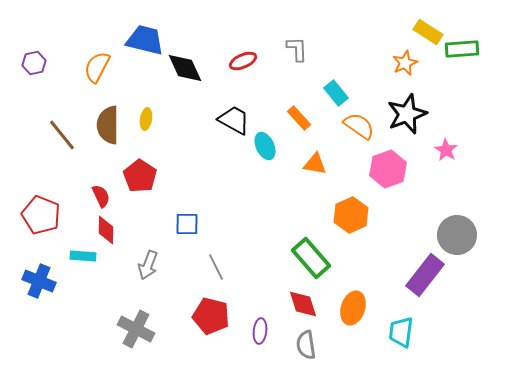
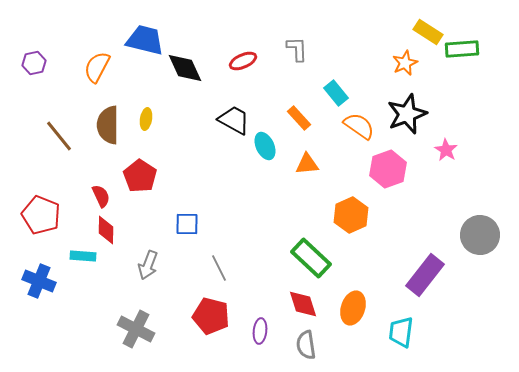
brown line at (62, 135): moved 3 px left, 1 px down
orange triangle at (315, 164): moved 8 px left; rotated 15 degrees counterclockwise
gray circle at (457, 235): moved 23 px right
green rectangle at (311, 258): rotated 6 degrees counterclockwise
gray line at (216, 267): moved 3 px right, 1 px down
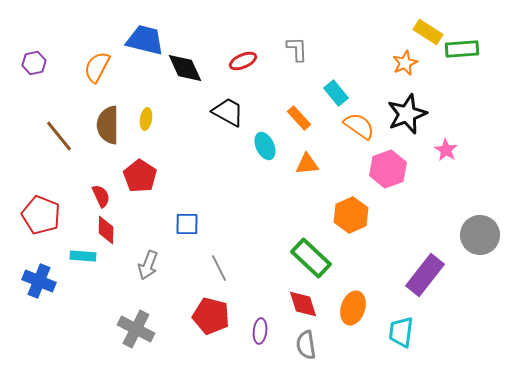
black trapezoid at (234, 120): moved 6 px left, 8 px up
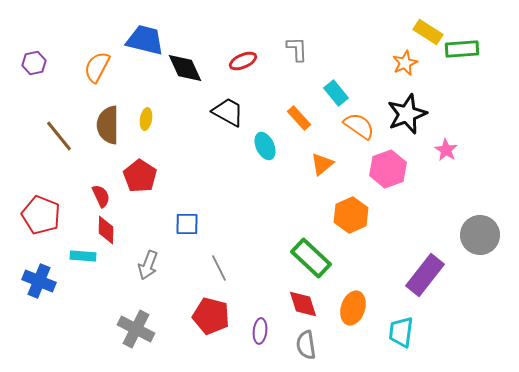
orange triangle at (307, 164): moved 15 px right; rotated 35 degrees counterclockwise
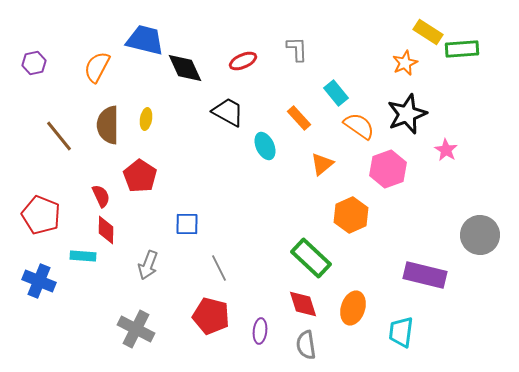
purple rectangle at (425, 275): rotated 66 degrees clockwise
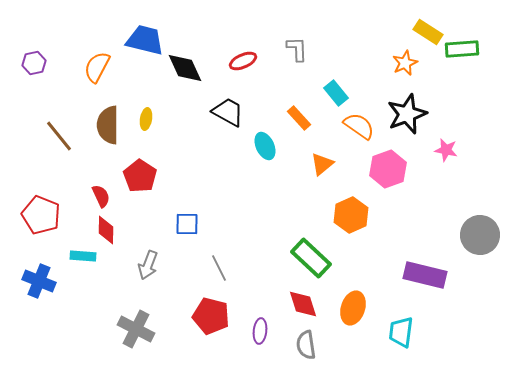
pink star at (446, 150): rotated 20 degrees counterclockwise
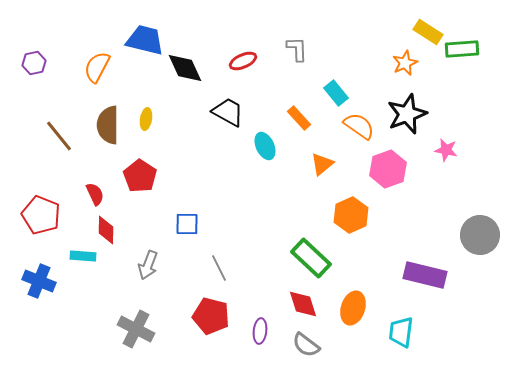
red semicircle at (101, 196): moved 6 px left, 2 px up
gray semicircle at (306, 345): rotated 44 degrees counterclockwise
